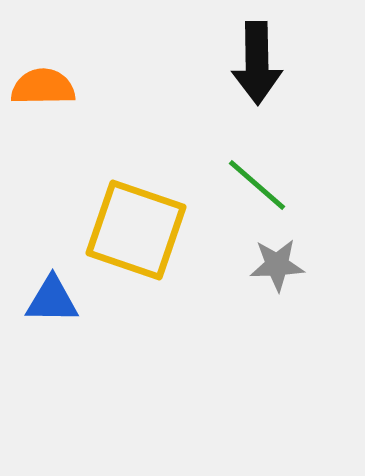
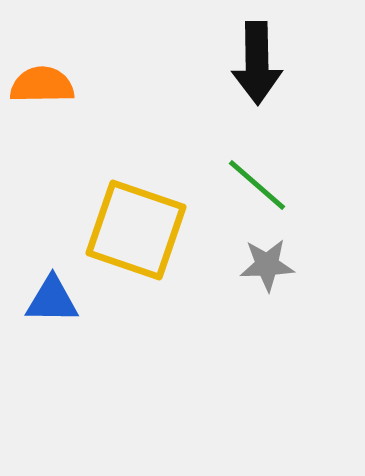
orange semicircle: moved 1 px left, 2 px up
gray star: moved 10 px left
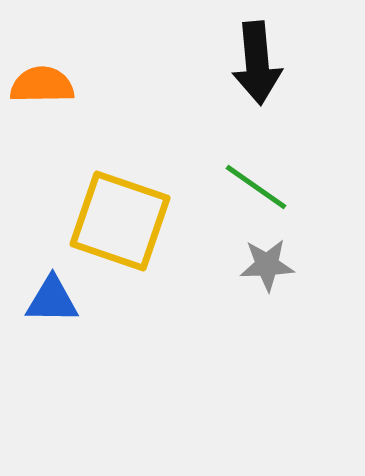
black arrow: rotated 4 degrees counterclockwise
green line: moved 1 px left, 2 px down; rotated 6 degrees counterclockwise
yellow square: moved 16 px left, 9 px up
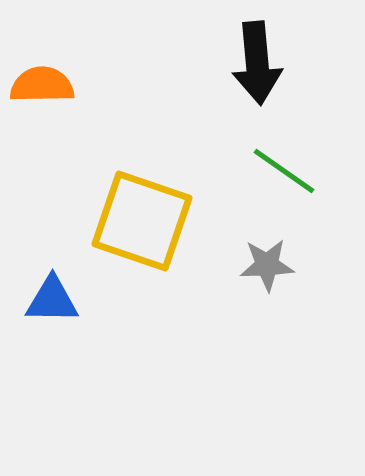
green line: moved 28 px right, 16 px up
yellow square: moved 22 px right
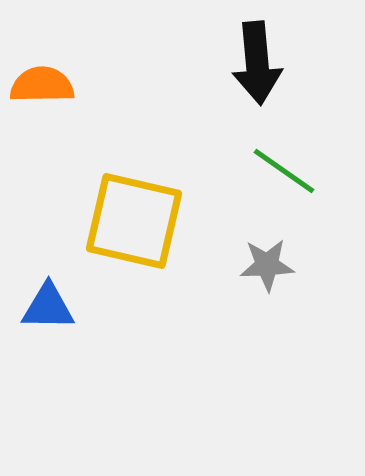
yellow square: moved 8 px left; rotated 6 degrees counterclockwise
blue triangle: moved 4 px left, 7 px down
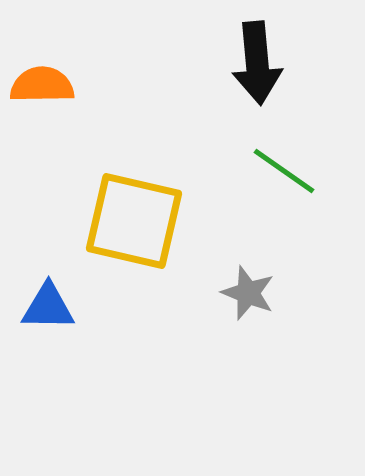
gray star: moved 19 px left, 28 px down; rotated 24 degrees clockwise
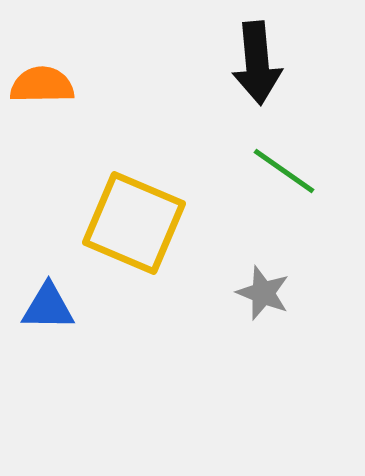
yellow square: moved 2 px down; rotated 10 degrees clockwise
gray star: moved 15 px right
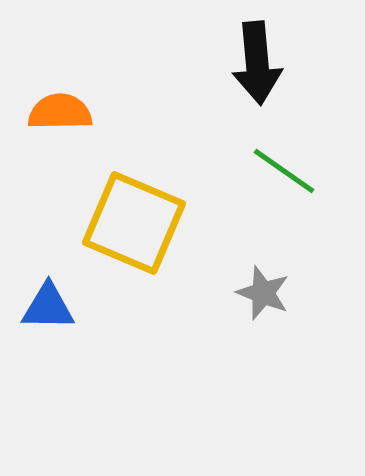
orange semicircle: moved 18 px right, 27 px down
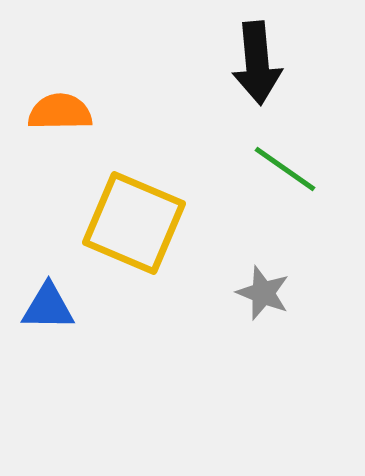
green line: moved 1 px right, 2 px up
